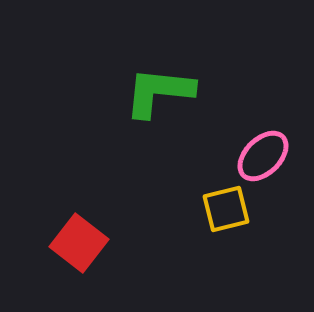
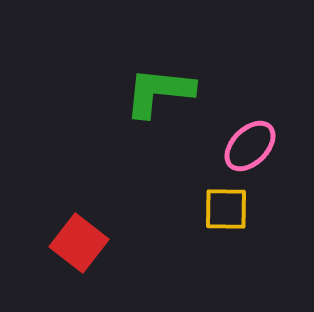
pink ellipse: moved 13 px left, 10 px up
yellow square: rotated 15 degrees clockwise
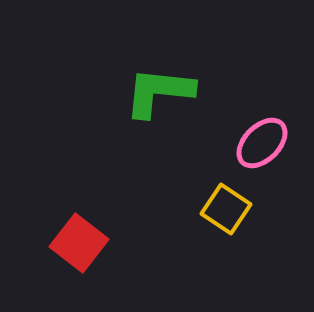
pink ellipse: moved 12 px right, 3 px up
yellow square: rotated 33 degrees clockwise
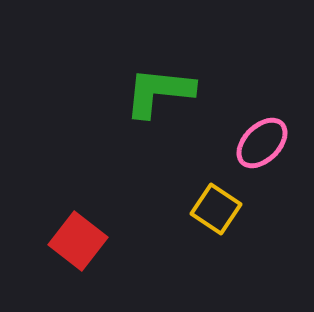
yellow square: moved 10 px left
red square: moved 1 px left, 2 px up
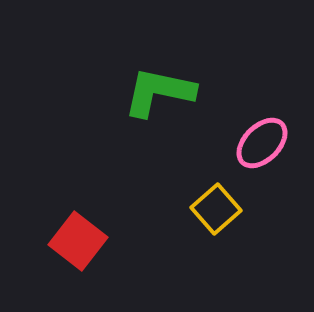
green L-shape: rotated 6 degrees clockwise
yellow square: rotated 15 degrees clockwise
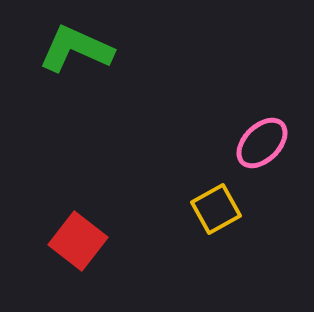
green L-shape: moved 83 px left, 43 px up; rotated 12 degrees clockwise
yellow square: rotated 12 degrees clockwise
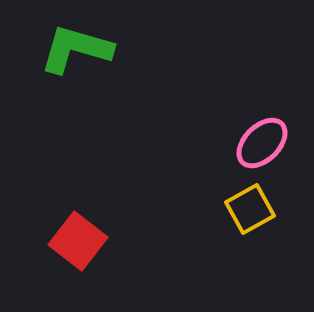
green L-shape: rotated 8 degrees counterclockwise
yellow square: moved 34 px right
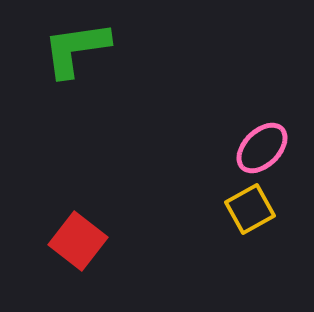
green L-shape: rotated 24 degrees counterclockwise
pink ellipse: moved 5 px down
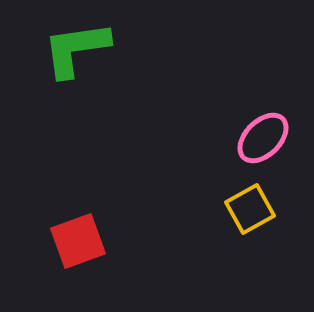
pink ellipse: moved 1 px right, 10 px up
red square: rotated 32 degrees clockwise
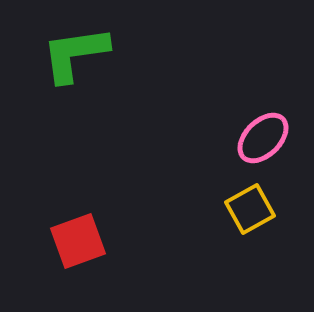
green L-shape: moved 1 px left, 5 px down
